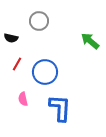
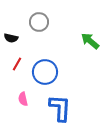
gray circle: moved 1 px down
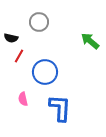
red line: moved 2 px right, 8 px up
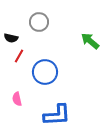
pink semicircle: moved 6 px left
blue L-shape: moved 3 px left, 7 px down; rotated 84 degrees clockwise
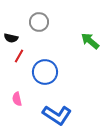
blue L-shape: rotated 36 degrees clockwise
